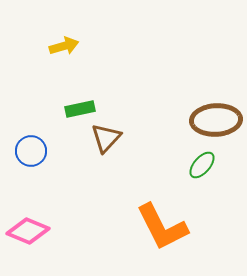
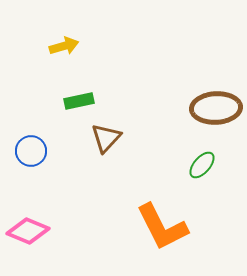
green rectangle: moved 1 px left, 8 px up
brown ellipse: moved 12 px up
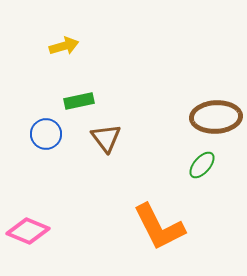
brown ellipse: moved 9 px down
brown triangle: rotated 20 degrees counterclockwise
blue circle: moved 15 px right, 17 px up
orange L-shape: moved 3 px left
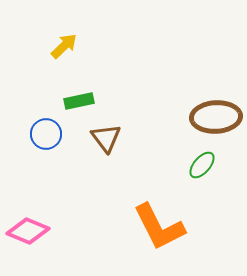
yellow arrow: rotated 28 degrees counterclockwise
